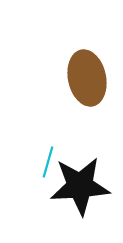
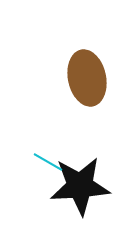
cyan line: rotated 76 degrees counterclockwise
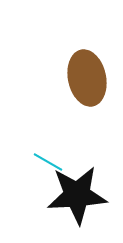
black star: moved 3 px left, 9 px down
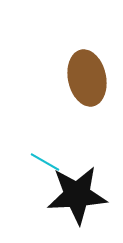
cyan line: moved 3 px left
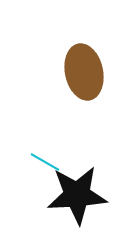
brown ellipse: moved 3 px left, 6 px up
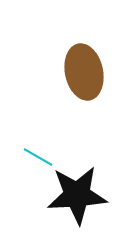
cyan line: moved 7 px left, 5 px up
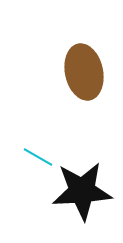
black star: moved 5 px right, 4 px up
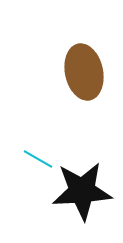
cyan line: moved 2 px down
